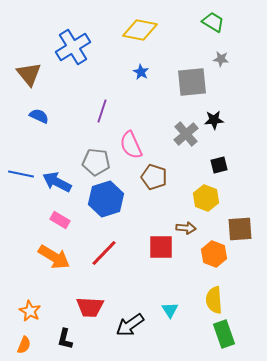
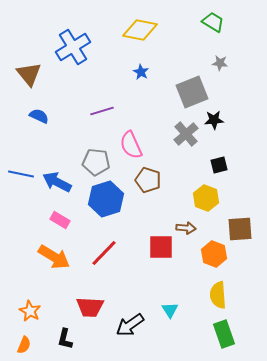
gray star: moved 1 px left, 4 px down
gray square: moved 10 px down; rotated 16 degrees counterclockwise
purple line: rotated 55 degrees clockwise
brown pentagon: moved 6 px left, 3 px down
yellow semicircle: moved 4 px right, 5 px up
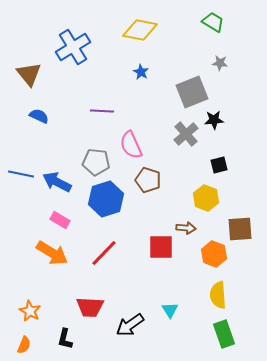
purple line: rotated 20 degrees clockwise
orange arrow: moved 2 px left, 4 px up
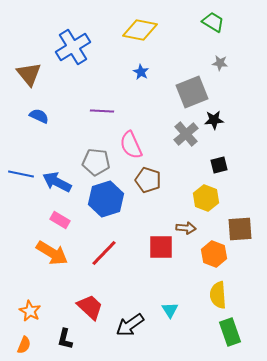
red trapezoid: rotated 140 degrees counterclockwise
green rectangle: moved 6 px right, 2 px up
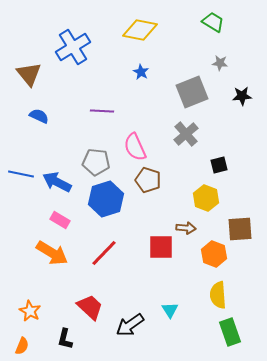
black star: moved 28 px right, 24 px up
pink semicircle: moved 4 px right, 2 px down
orange semicircle: moved 2 px left, 1 px down
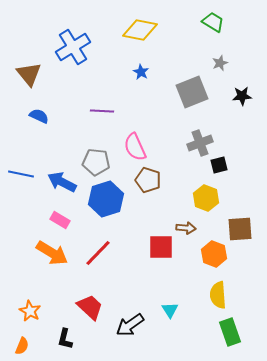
gray star: rotated 28 degrees counterclockwise
gray cross: moved 14 px right, 9 px down; rotated 20 degrees clockwise
blue arrow: moved 5 px right
red line: moved 6 px left
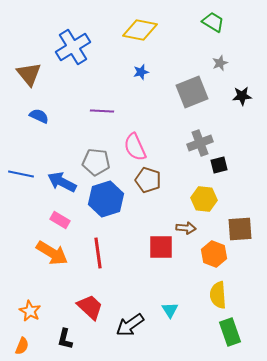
blue star: rotated 28 degrees clockwise
yellow hexagon: moved 2 px left, 1 px down; rotated 15 degrees counterclockwise
red line: rotated 52 degrees counterclockwise
